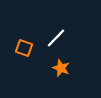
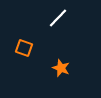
white line: moved 2 px right, 20 px up
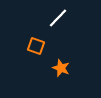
orange square: moved 12 px right, 2 px up
